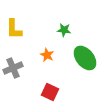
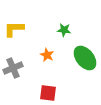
yellow L-shape: rotated 90 degrees clockwise
red square: moved 2 px left, 1 px down; rotated 18 degrees counterclockwise
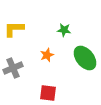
orange star: rotated 24 degrees clockwise
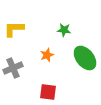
red square: moved 1 px up
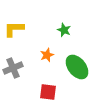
green star: rotated 16 degrees clockwise
green ellipse: moved 8 px left, 9 px down
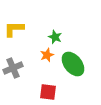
green star: moved 9 px left, 7 px down
green ellipse: moved 4 px left, 3 px up
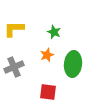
green star: moved 1 px left, 5 px up
green ellipse: rotated 45 degrees clockwise
gray cross: moved 1 px right, 1 px up
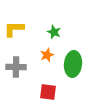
gray cross: moved 2 px right; rotated 24 degrees clockwise
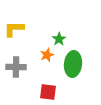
green star: moved 5 px right, 7 px down; rotated 16 degrees clockwise
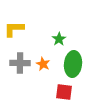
orange star: moved 4 px left, 9 px down; rotated 24 degrees counterclockwise
gray cross: moved 4 px right, 4 px up
red square: moved 16 px right
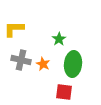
gray cross: moved 1 px right, 3 px up; rotated 12 degrees clockwise
